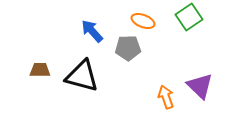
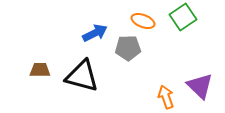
green square: moved 6 px left
blue arrow: moved 3 px right, 2 px down; rotated 105 degrees clockwise
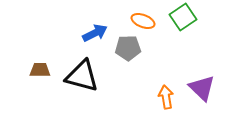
purple triangle: moved 2 px right, 2 px down
orange arrow: rotated 10 degrees clockwise
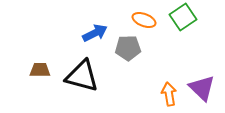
orange ellipse: moved 1 px right, 1 px up
orange arrow: moved 3 px right, 3 px up
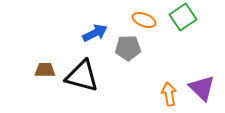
brown trapezoid: moved 5 px right
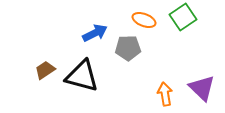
brown trapezoid: rotated 35 degrees counterclockwise
orange arrow: moved 4 px left
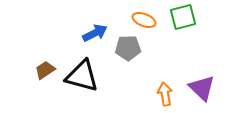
green square: rotated 20 degrees clockwise
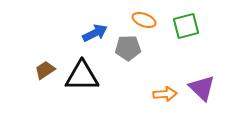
green square: moved 3 px right, 9 px down
black triangle: rotated 15 degrees counterclockwise
orange arrow: rotated 95 degrees clockwise
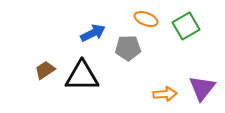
orange ellipse: moved 2 px right, 1 px up
green square: rotated 16 degrees counterclockwise
blue arrow: moved 2 px left
purple triangle: rotated 24 degrees clockwise
